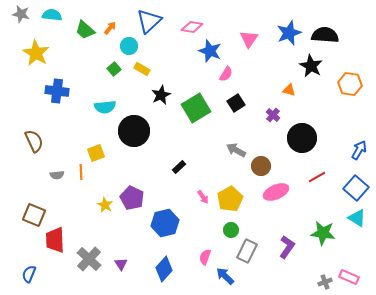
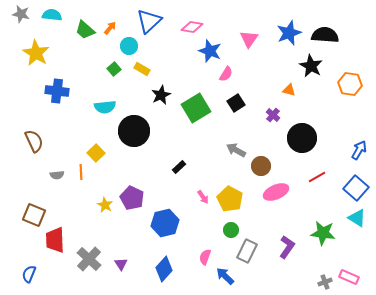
yellow square at (96, 153): rotated 24 degrees counterclockwise
yellow pentagon at (230, 199): rotated 15 degrees counterclockwise
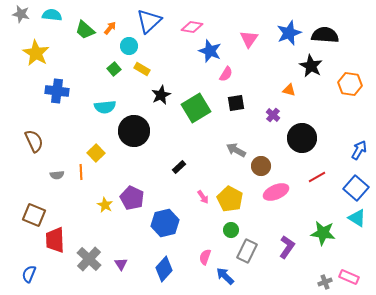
black square at (236, 103): rotated 24 degrees clockwise
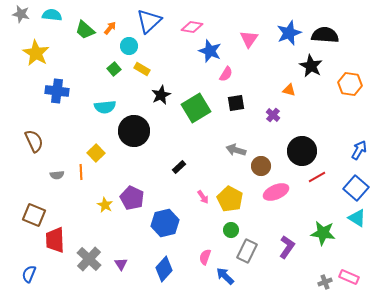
black circle at (302, 138): moved 13 px down
gray arrow at (236, 150): rotated 12 degrees counterclockwise
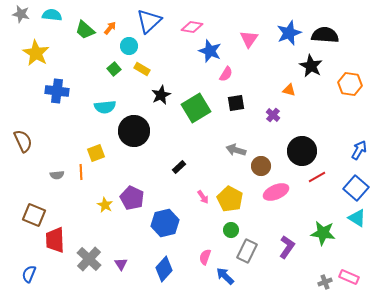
brown semicircle at (34, 141): moved 11 px left
yellow square at (96, 153): rotated 24 degrees clockwise
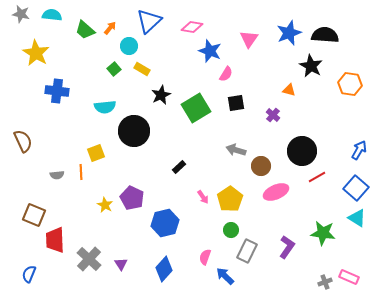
yellow pentagon at (230, 199): rotated 10 degrees clockwise
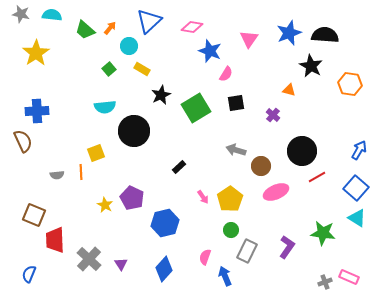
yellow star at (36, 53): rotated 8 degrees clockwise
green square at (114, 69): moved 5 px left
blue cross at (57, 91): moved 20 px left, 20 px down; rotated 10 degrees counterclockwise
blue arrow at (225, 276): rotated 24 degrees clockwise
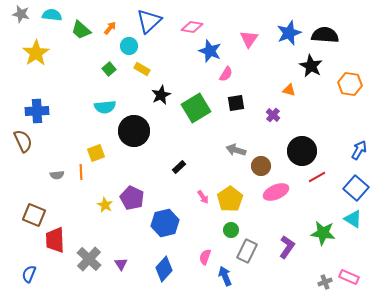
green trapezoid at (85, 30): moved 4 px left
cyan triangle at (357, 218): moved 4 px left, 1 px down
